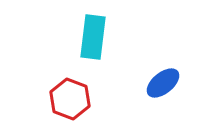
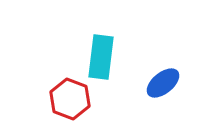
cyan rectangle: moved 8 px right, 20 px down
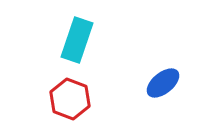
cyan rectangle: moved 24 px left, 17 px up; rotated 12 degrees clockwise
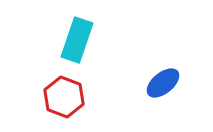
red hexagon: moved 6 px left, 2 px up
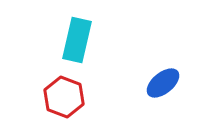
cyan rectangle: rotated 6 degrees counterclockwise
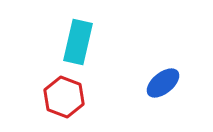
cyan rectangle: moved 1 px right, 2 px down
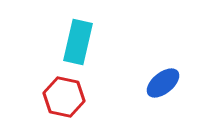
red hexagon: rotated 9 degrees counterclockwise
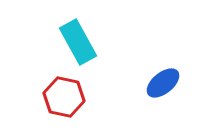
cyan rectangle: rotated 42 degrees counterclockwise
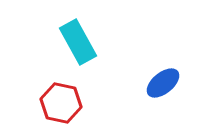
red hexagon: moved 3 px left, 6 px down
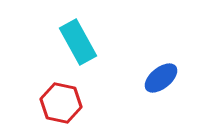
blue ellipse: moved 2 px left, 5 px up
